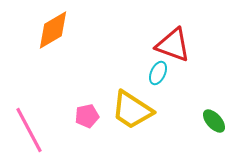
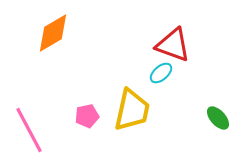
orange diamond: moved 3 px down
cyan ellipse: moved 3 px right; rotated 25 degrees clockwise
yellow trapezoid: rotated 111 degrees counterclockwise
green ellipse: moved 4 px right, 3 px up
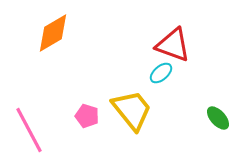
yellow trapezoid: rotated 51 degrees counterclockwise
pink pentagon: rotated 30 degrees clockwise
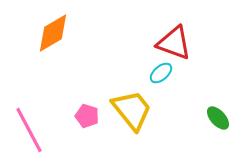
red triangle: moved 1 px right, 2 px up
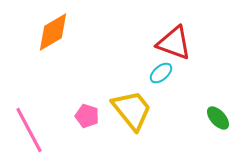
orange diamond: moved 1 px up
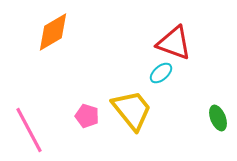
green ellipse: rotated 20 degrees clockwise
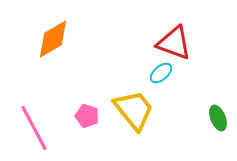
orange diamond: moved 7 px down
yellow trapezoid: moved 2 px right
pink line: moved 5 px right, 2 px up
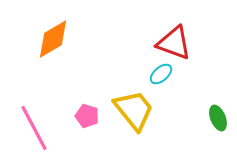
cyan ellipse: moved 1 px down
